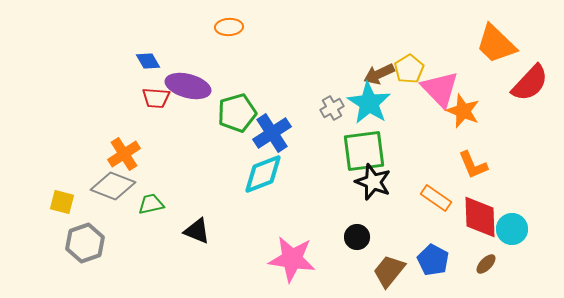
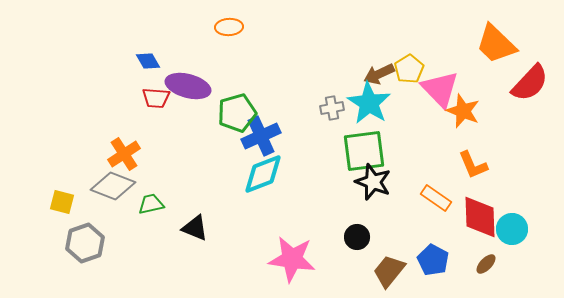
gray cross: rotated 20 degrees clockwise
blue cross: moved 11 px left, 3 px down; rotated 9 degrees clockwise
black triangle: moved 2 px left, 3 px up
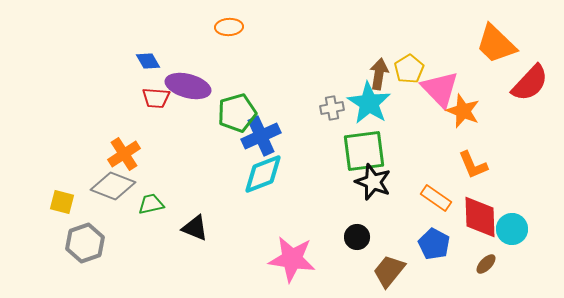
brown arrow: rotated 124 degrees clockwise
blue pentagon: moved 1 px right, 16 px up
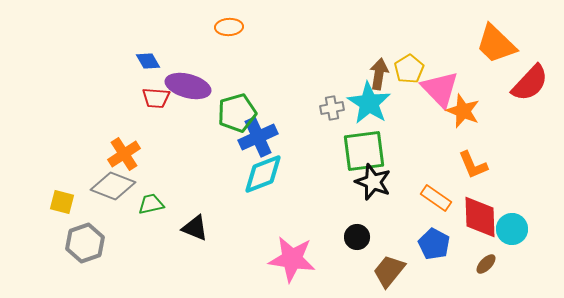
blue cross: moved 3 px left, 1 px down
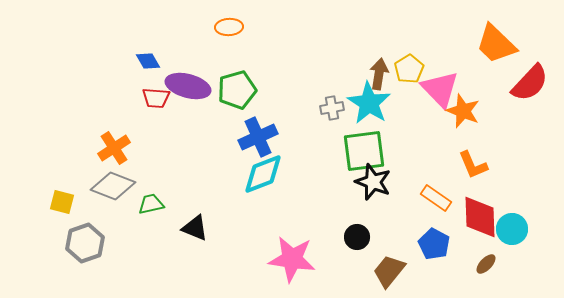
green pentagon: moved 23 px up
orange cross: moved 10 px left, 6 px up
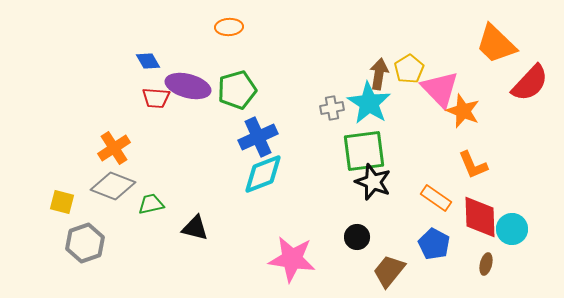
black triangle: rotated 8 degrees counterclockwise
brown ellipse: rotated 30 degrees counterclockwise
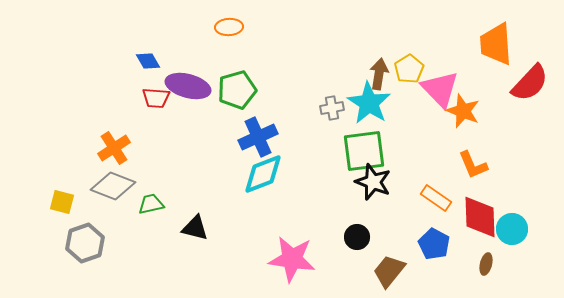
orange trapezoid: rotated 42 degrees clockwise
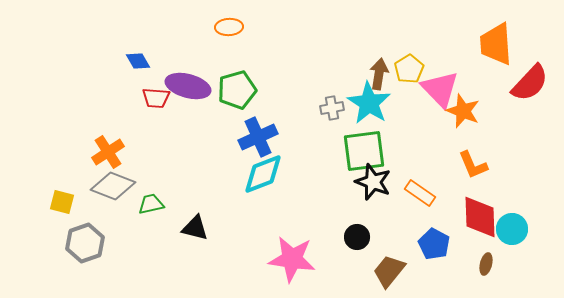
blue diamond: moved 10 px left
orange cross: moved 6 px left, 4 px down
orange rectangle: moved 16 px left, 5 px up
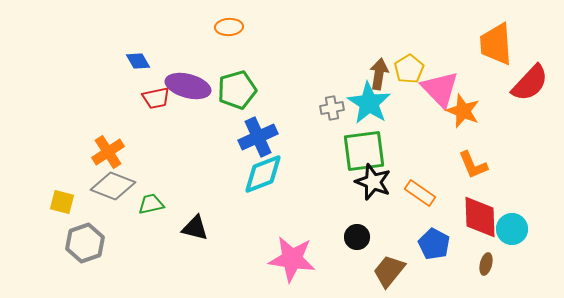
red trapezoid: rotated 16 degrees counterclockwise
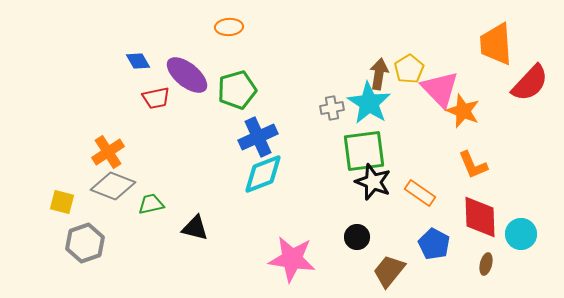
purple ellipse: moved 1 px left, 11 px up; rotated 24 degrees clockwise
cyan circle: moved 9 px right, 5 px down
